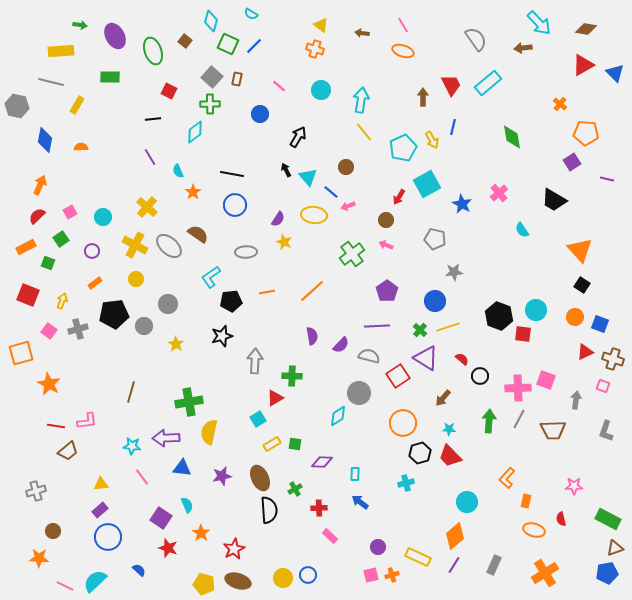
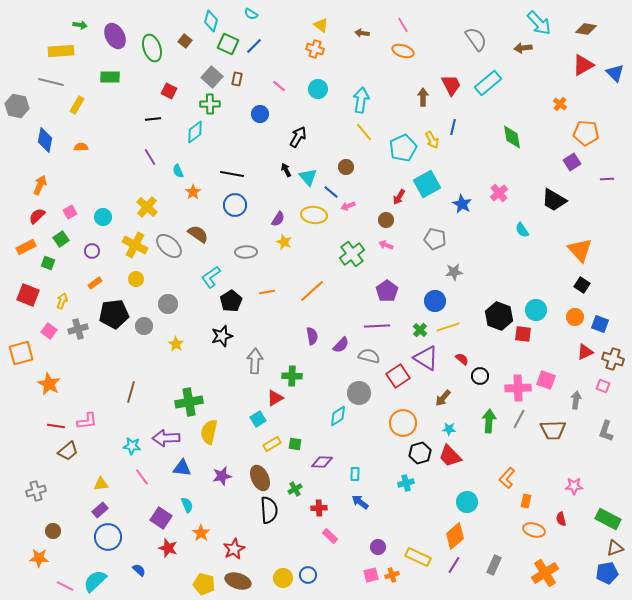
green ellipse at (153, 51): moved 1 px left, 3 px up
cyan circle at (321, 90): moved 3 px left, 1 px up
purple line at (607, 179): rotated 16 degrees counterclockwise
black pentagon at (231, 301): rotated 25 degrees counterclockwise
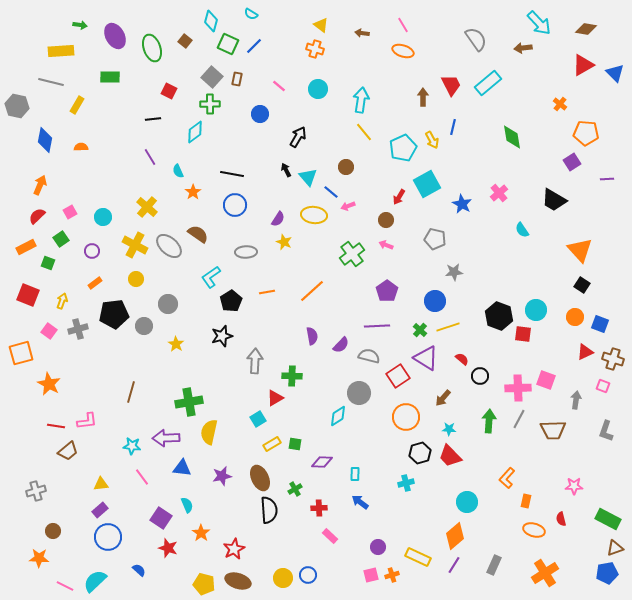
orange circle at (403, 423): moved 3 px right, 6 px up
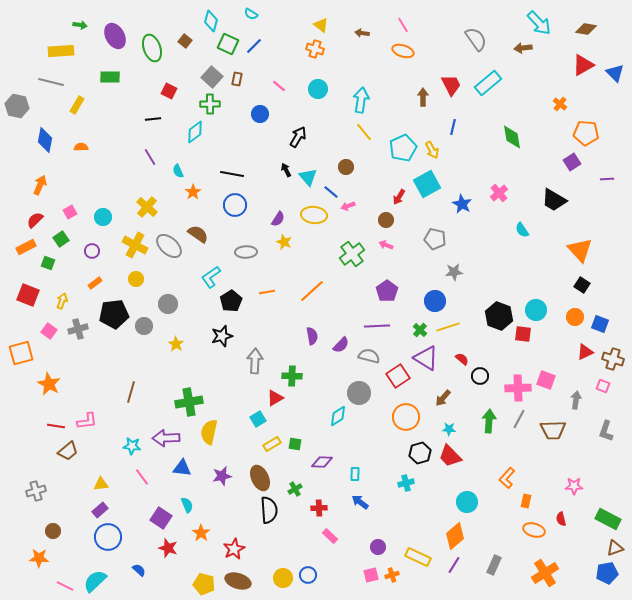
yellow arrow at (432, 140): moved 10 px down
red semicircle at (37, 216): moved 2 px left, 4 px down
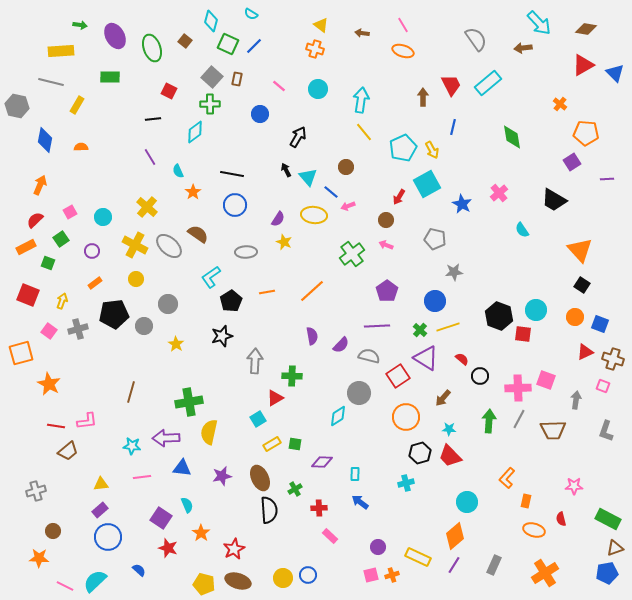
pink line at (142, 477): rotated 60 degrees counterclockwise
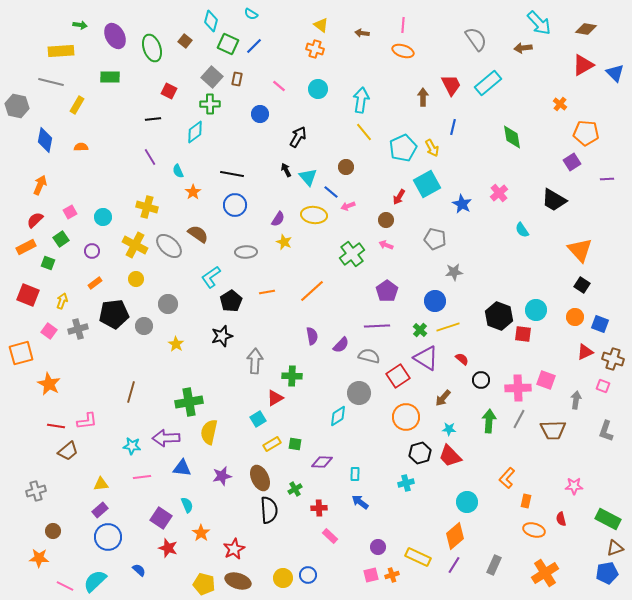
pink line at (403, 25): rotated 35 degrees clockwise
yellow arrow at (432, 150): moved 2 px up
yellow cross at (147, 207): rotated 25 degrees counterclockwise
black circle at (480, 376): moved 1 px right, 4 px down
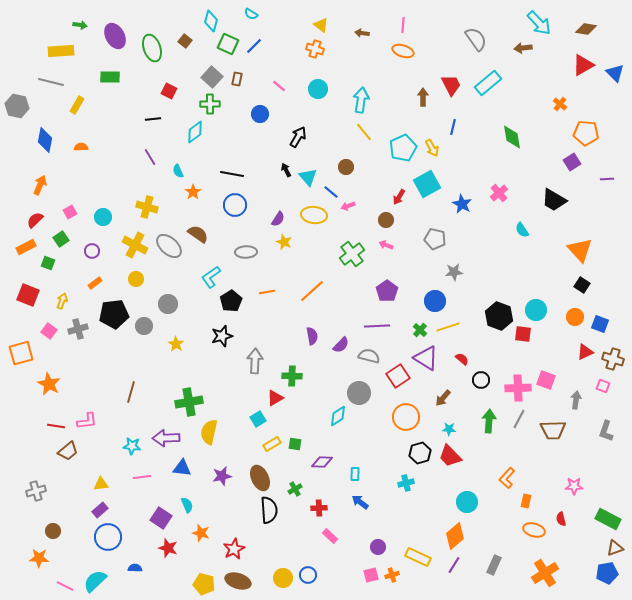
orange star at (201, 533): rotated 18 degrees counterclockwise
blue semicircle at (139, 570): moved 4 px left, 2 px up; rotated 40 degrees counterclockwise
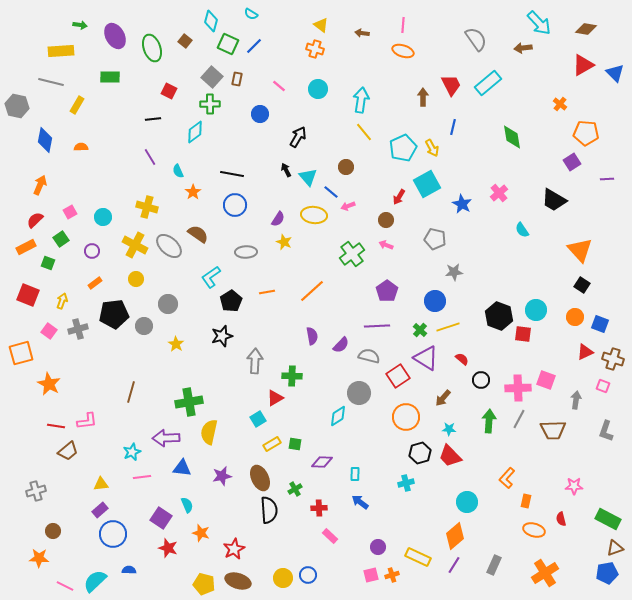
cyan star at (132, 446): moved 6 px down; rotated 30 degrees counterclockwise
blue circle at (108, 537): moved 5 px right, 3 px up
blue semicircle at (135, 568): moved 6 px left, 2 px down
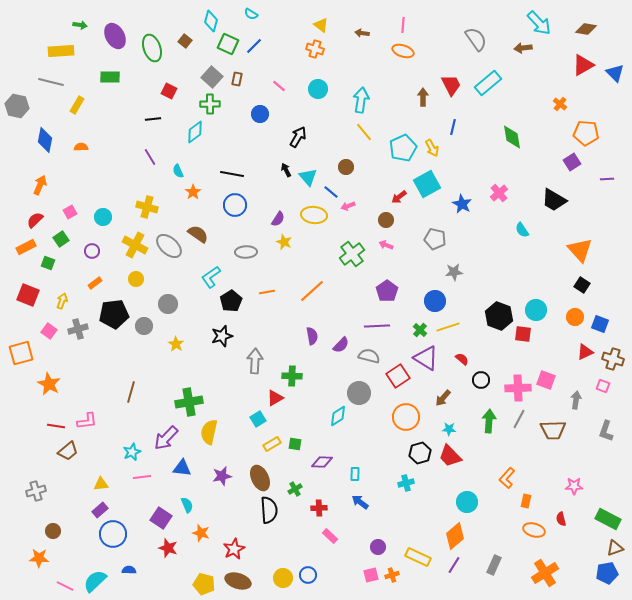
red arrow at (399, 197): rotated 21 degrees clockwise
purple arrow at (166, 438): rotated 44 degrees counterclockwise
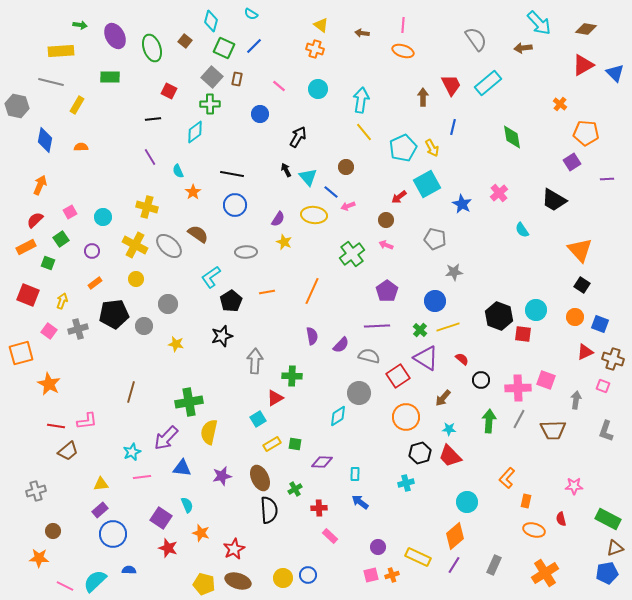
green square at (228, 44): moved 4 px left, 4 px down
orange line at (312, 291): rotated 24 degrees counterclockwise
yellow star at (176, 344): rotated 21 degrees counterclockwise
